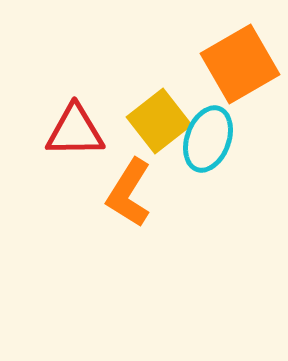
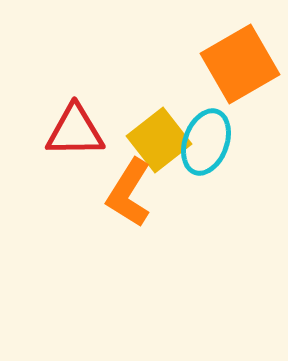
yellow square: moved 19 px down
cyan ellipse: moved 2 px left, 3 px down
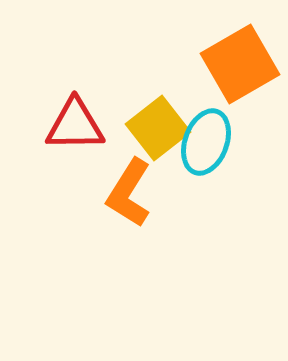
red triangle: moved 6 px up
yellow square: moved 1 px left, 12 px up
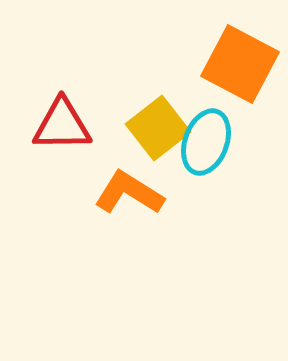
orange square: rotated 32 degrees counterclockwise
red triangle: moved 13 px left
orange L-shape: rotated 90 degrees clockwise
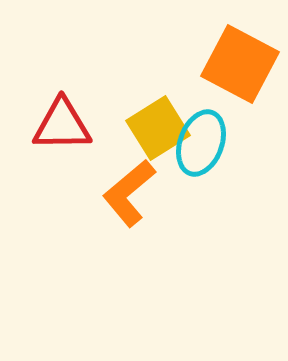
yellow square: rotated 6 degrees clockwise
cyan ellipse: moved 5 px left, 1 px down
orange L-shape: rotated 72 degrees counterclockwise
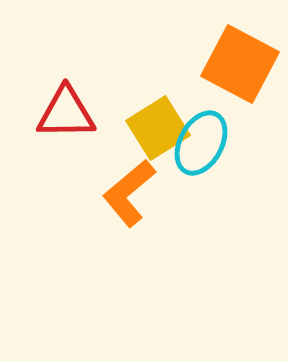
red triangle: moved 4 px right, 12 px up
cyan ellipse: rotated 8 degrees clockwise
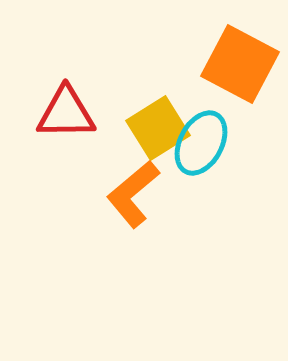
orange L-shape: moved 4 px right, 1 px down
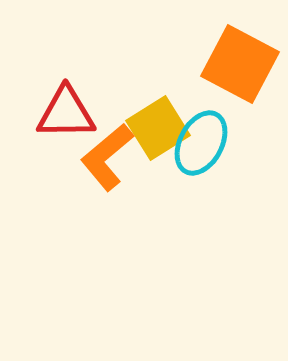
orange L-shape: moved 26 px left, 37 px up
